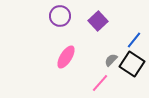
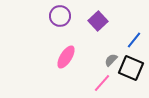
black square: moved 1 px left, 4 px down; rotated 10 degrees counterclockwise
pink line: moved 2 px right
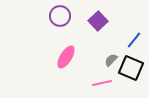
pink line: rotated 36 degrees clockwise
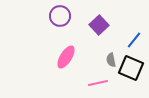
purple square: moved 1 px right, 4 px down
gray semicircle: rotated 56 degrees counterclockwise
pink line: moved 4 px left
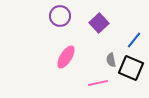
purple square: moved 2 px up
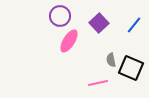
blue line: moved 15 px up
pink ellipse: moved 3 px right, 16 px up
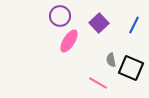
blue line: rotated 12 degrees counterclockwise
pink line: rotated 42 degrees clockwise
